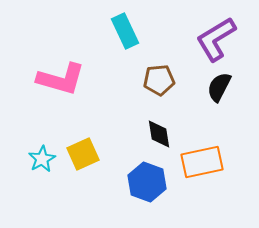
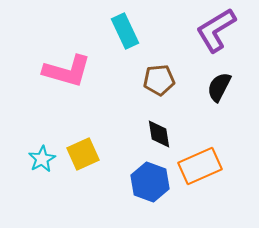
purple L-shape: moved 9 px up
pink L-shape: moved 6 px right, 8 px up
orange rectangle: moved 2 px left, 4 px down; rotated 12 degrees counterclockwise
blue hexagon: moved 3 px right
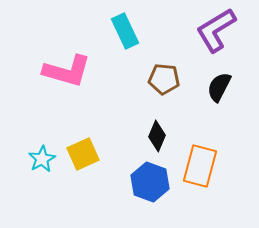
brown pentagon: moved 5 px right, 1 px up; rotated 12 degrees clockwise
black diamond: moved 2 px left, 2 px down; rotated 32 degrees clockwise
orange rectangle: rotated 51 degrees counterclockwise
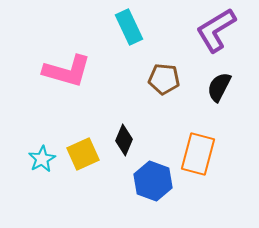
cyan rectangle: moved 4 px right, 4 px up
black diamond: moved 33 px left, 4 px down
orange rectangle: moved 2 px left, 12 px up
blue hexagon: moved 3 px right, 1 px up
